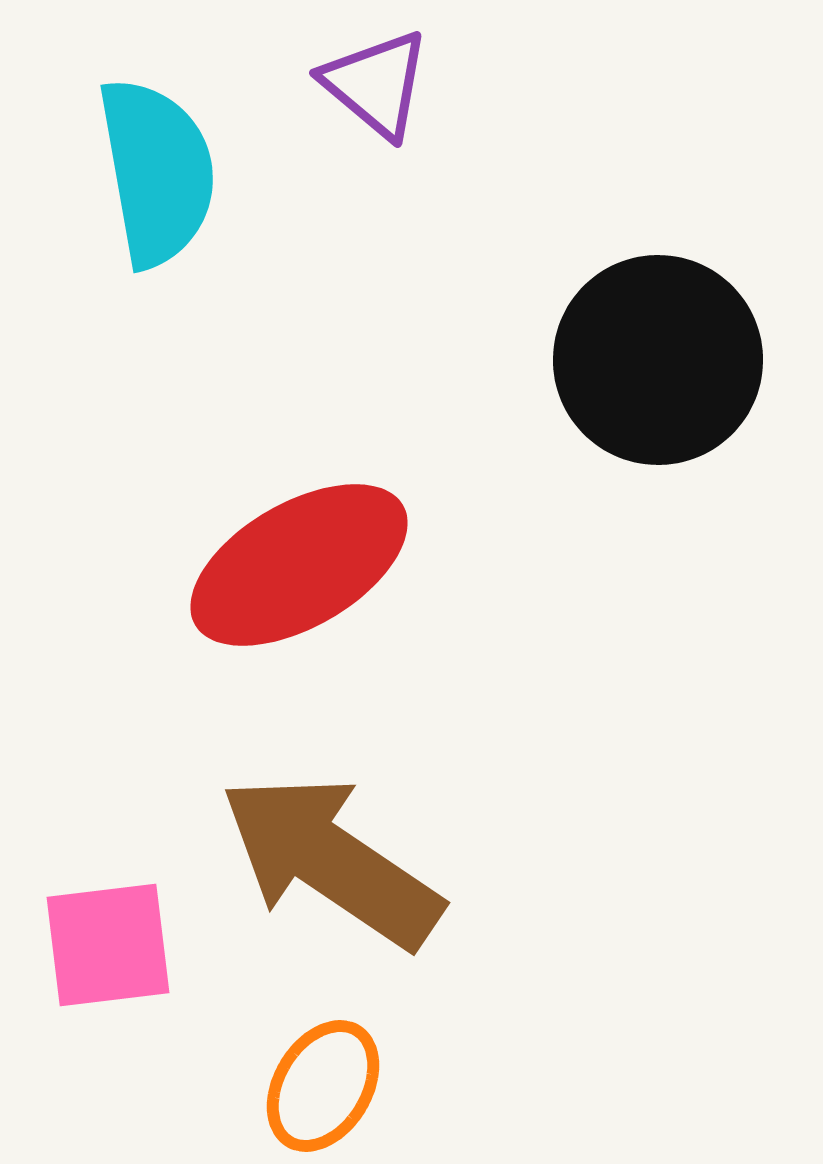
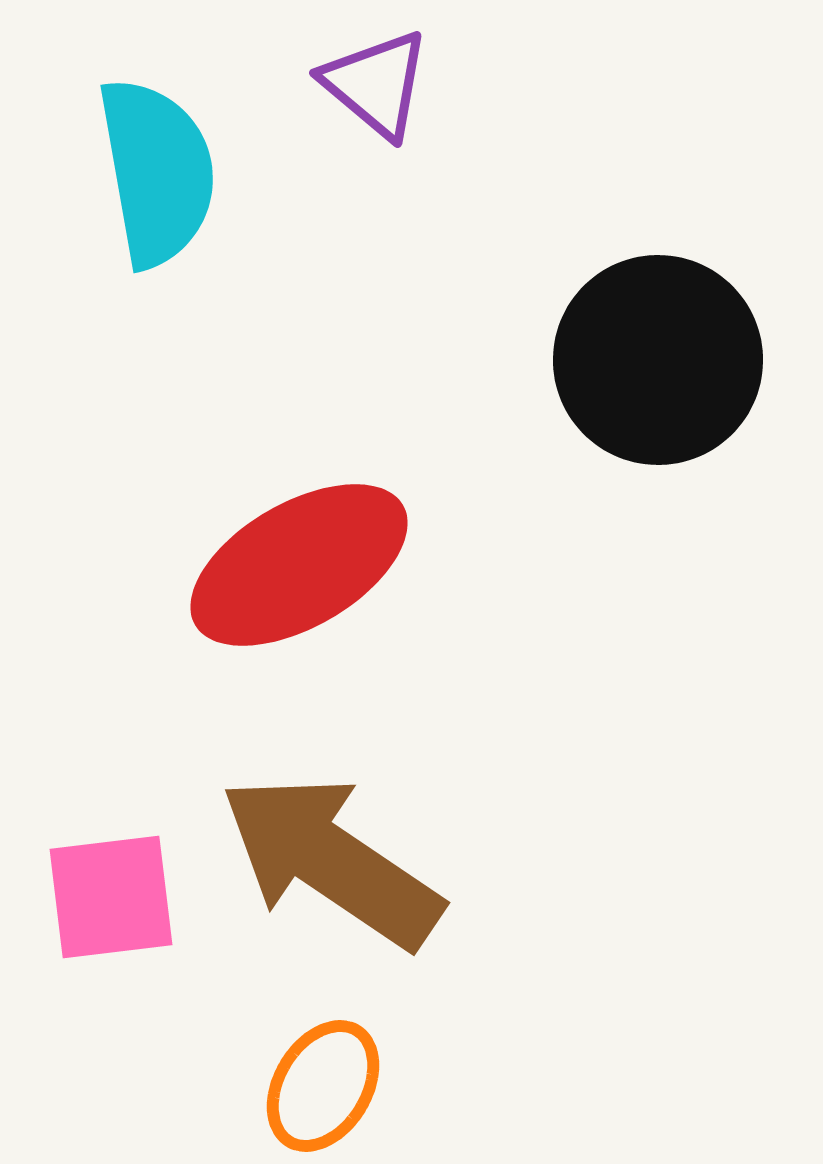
pink square: moved 3 px right, 48 px up
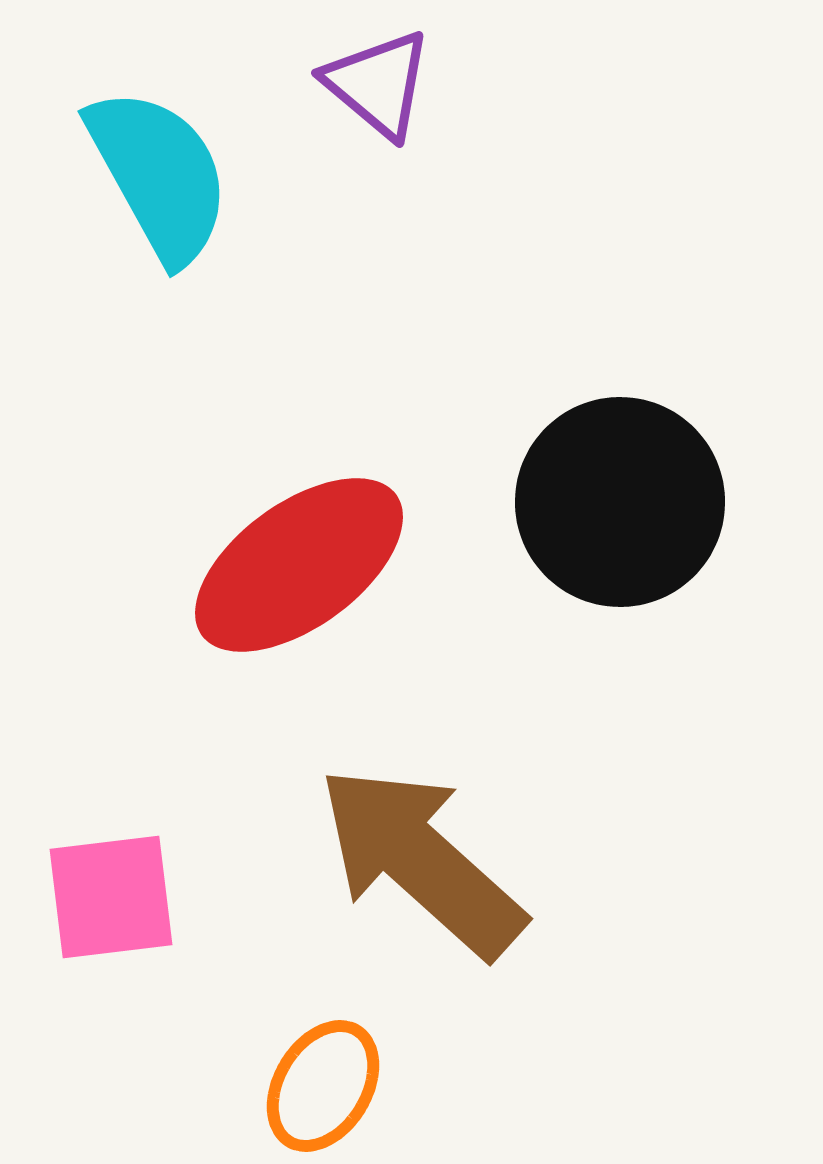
purple triangle: moved 2 px right
cyan semicircle: moved 2 px right, 3 px down; rotated 19 degrees counterclockwise
black circle: moved 38 px left, 142 px down
red ellipse: rotated 6 degrees counterclockwise
brown arrow: moved 90 px right; rotated 8 degrees clockwise
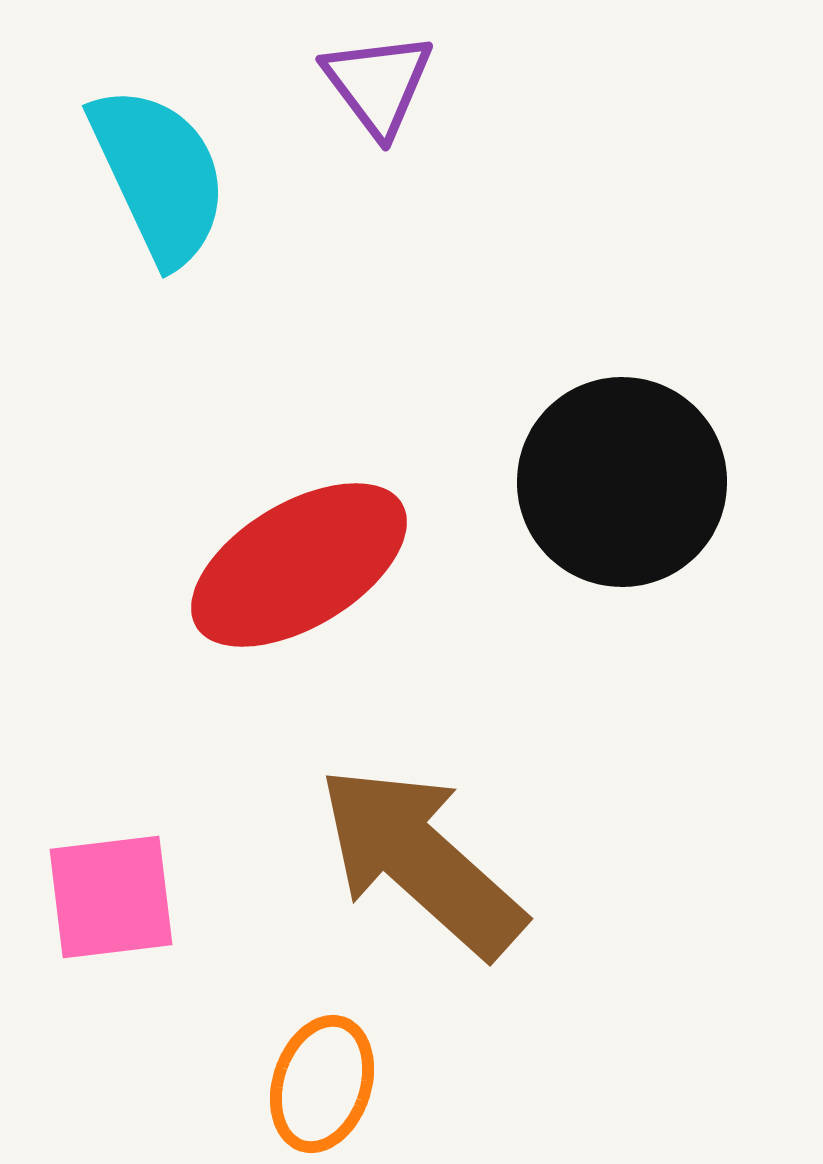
purple triangle: rotated 13 degrees clockwise
cyan semicircle: rotated 4 degrees clockwise
black circle: moved 2 px right, 20 px up
red ellipse: rotated 5 degrees clockwise
orange ellipse: moved 1 px left, 2 px up; rotated 13 degrees counterclockwise
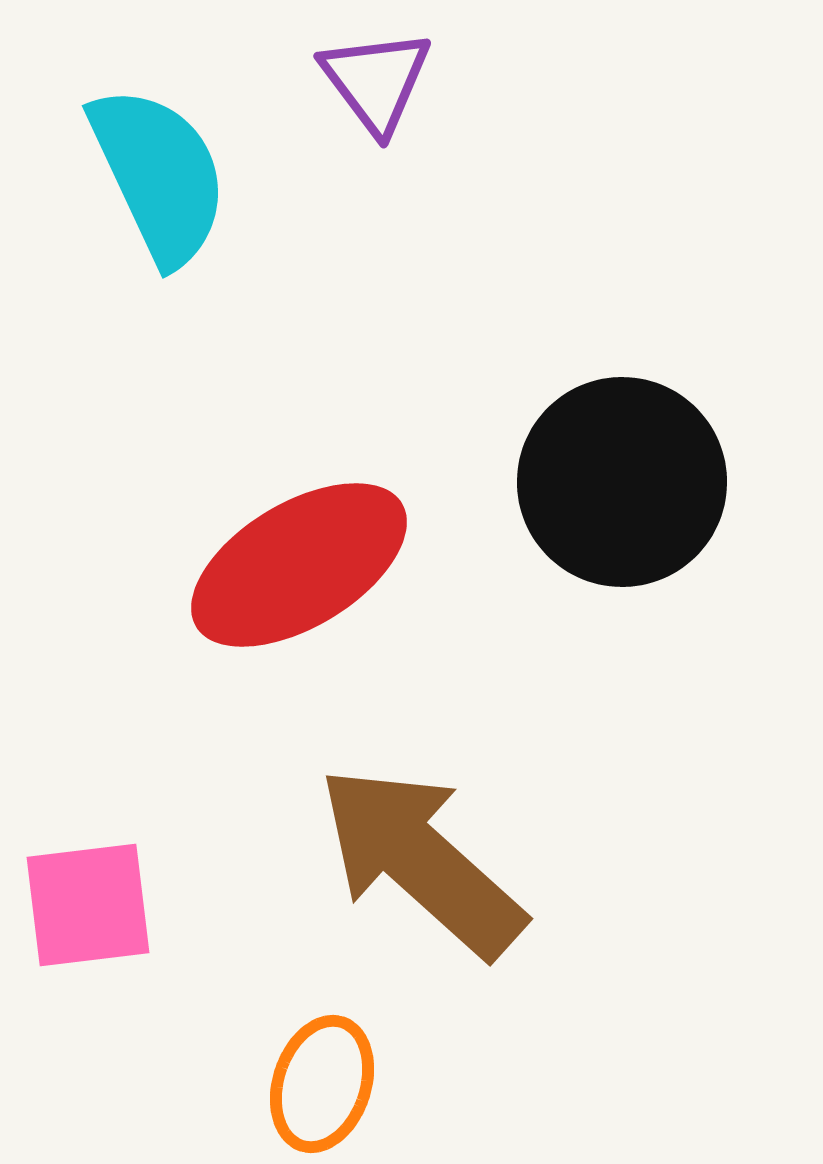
purple triangle: moved 2 px left, 3 px up
pink square: moved 23 px left, 8 px down
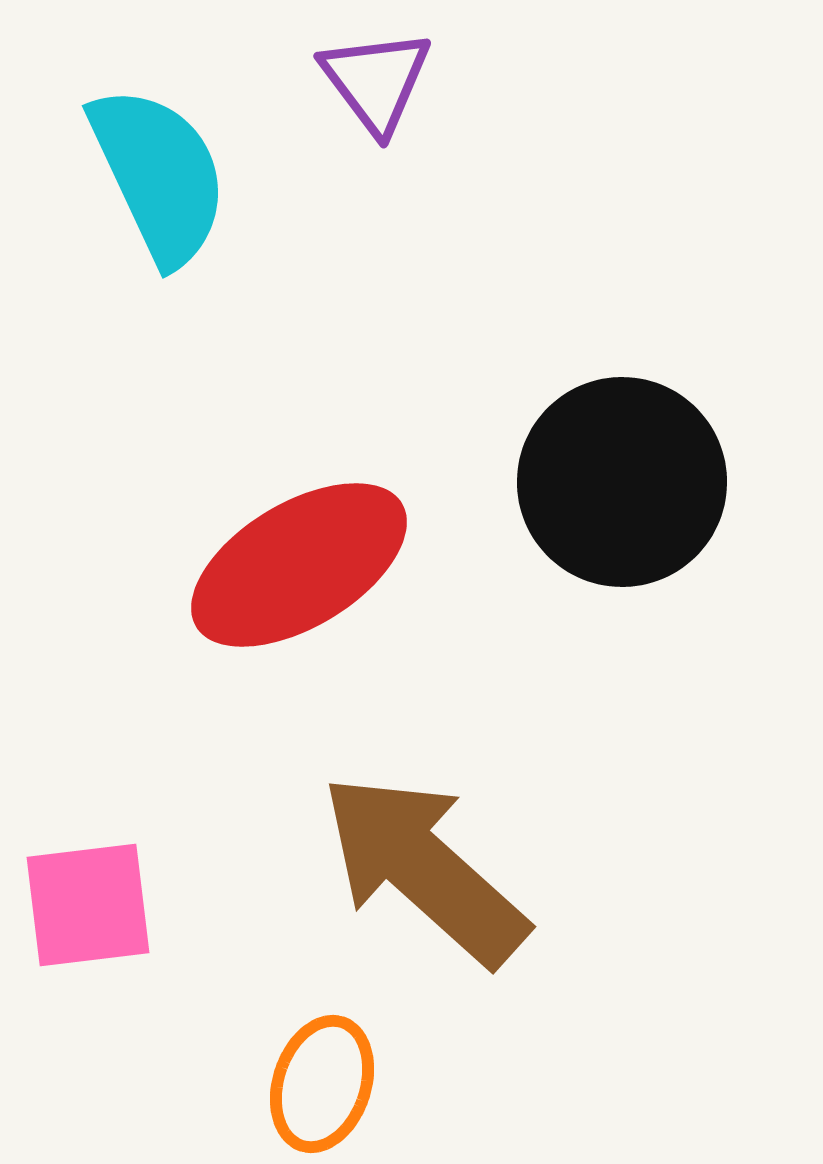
brown arrow: moved 3 px right, 8 px down
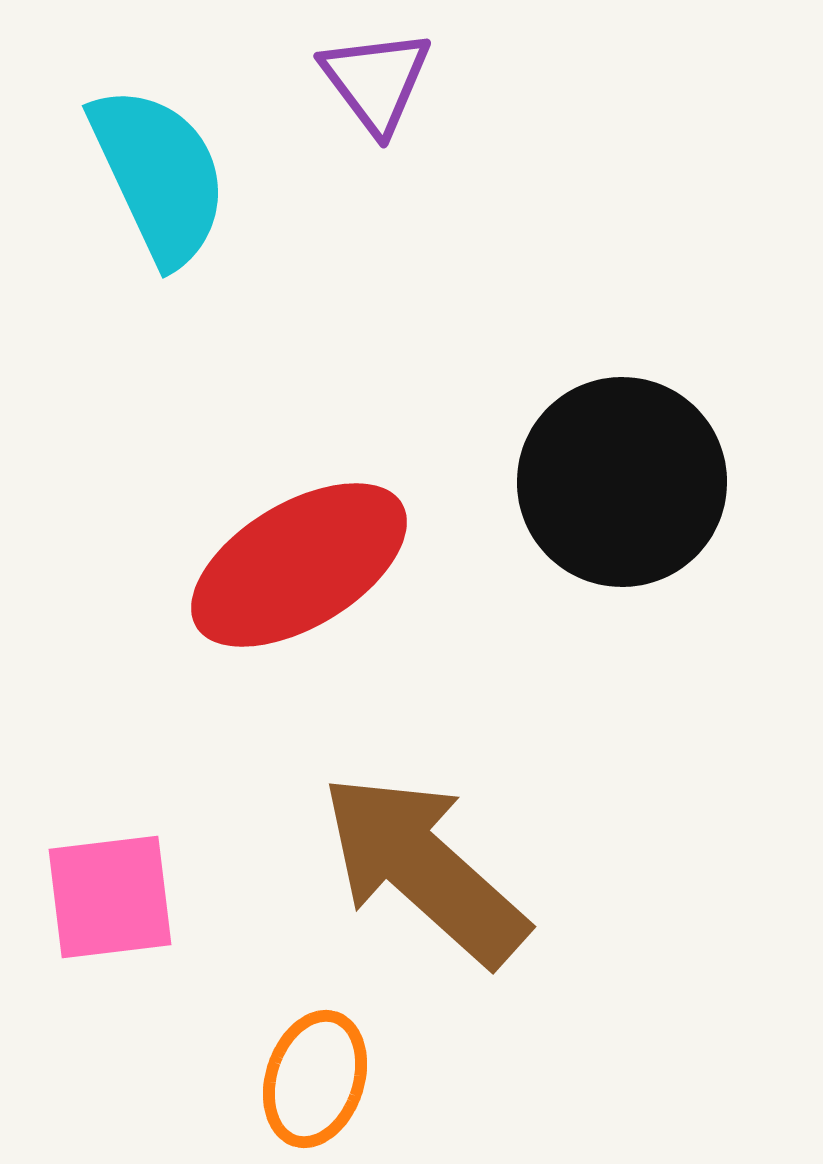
pink square: moved 22 px right, 8 px up
orange ellipse: moved 7 px left, 5 px up
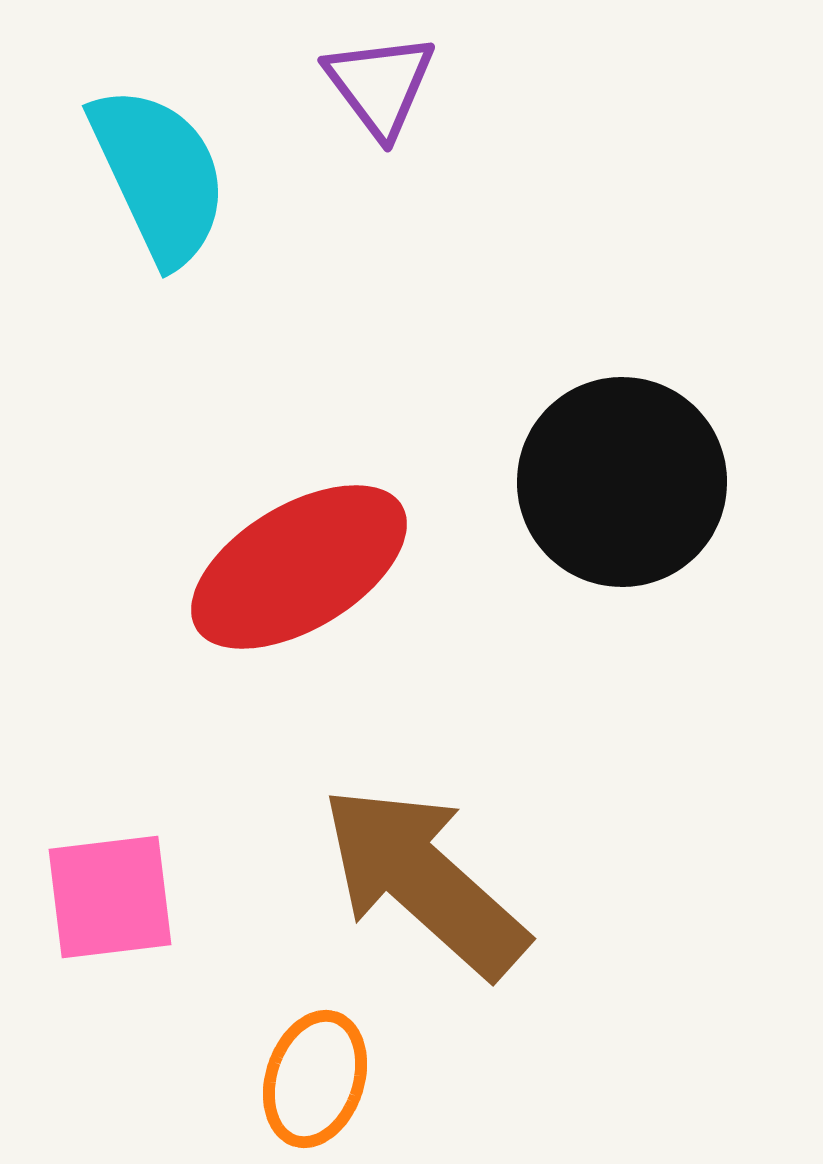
purple triangle: moved 4 px right, 4 px down
red ellipse: moved 2 px down
brown arrow: moved 12 px down
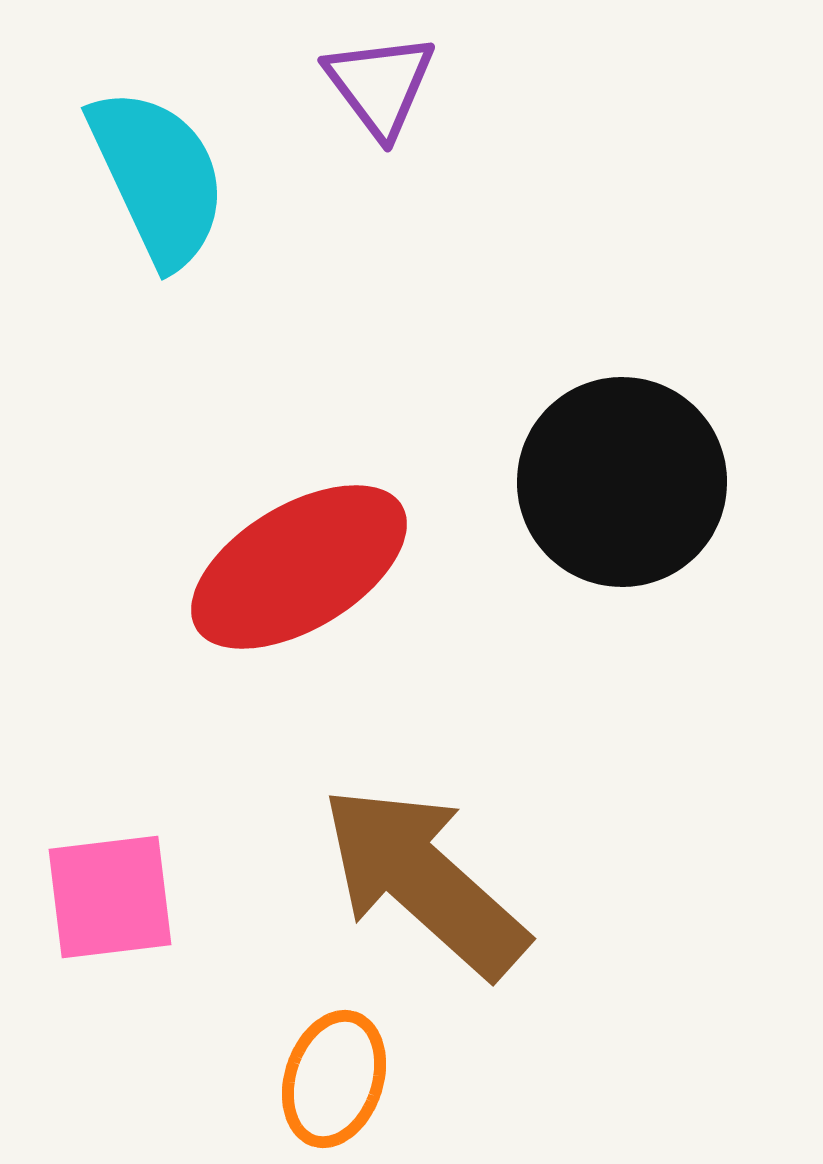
cyan semicircle: moved 1 px left, 2 px down
orange ellipse: moved 19 px right
